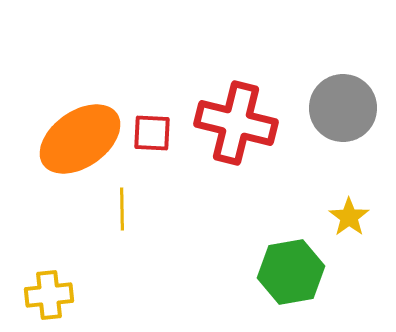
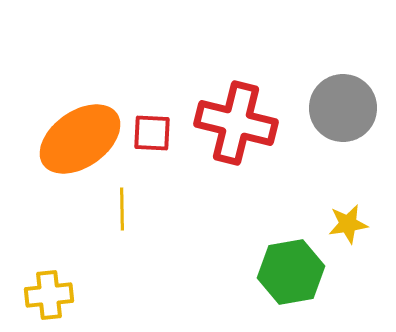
yellow star: moved 1 px left, 7 px down; rotated 27 degrees clockwise
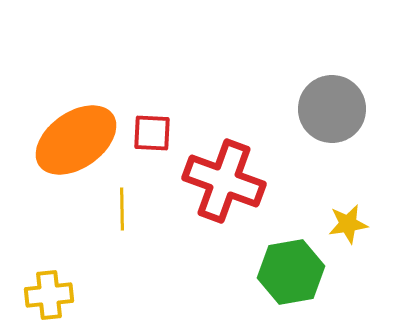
gray circle: moved 11 px left, 1 px down
red cross: moved 12 px left, 58 px down; rotated 6 degrees clockwise
orange ellipse: moved 4 px left, 1 px down
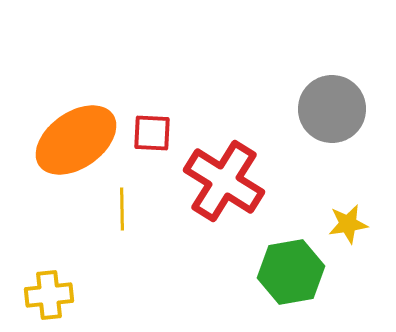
red cross: rotated 12 degrees clockwise
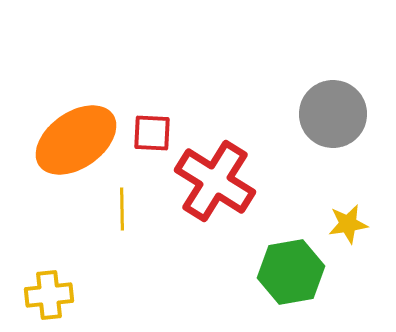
gray circle: moved 1 px right, 5 px down
red cross: moved 9 px left
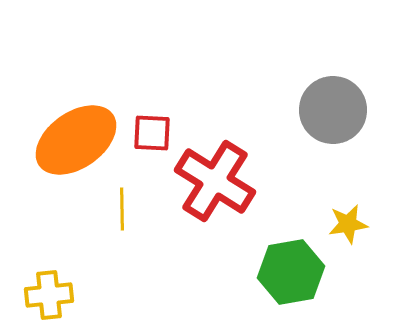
gray circle: moved 4 px up
